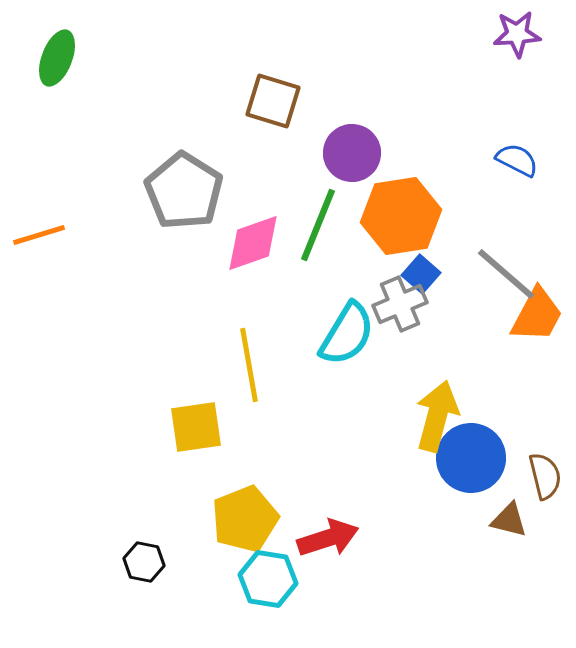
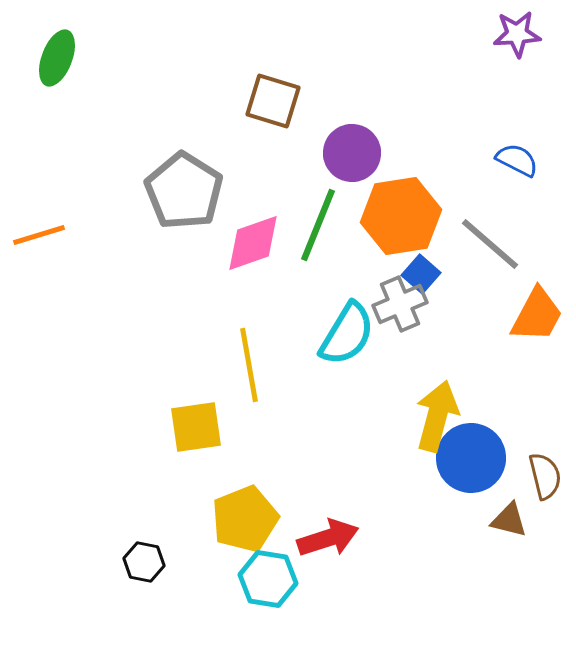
gray line: moved 16 px left, 30 px up
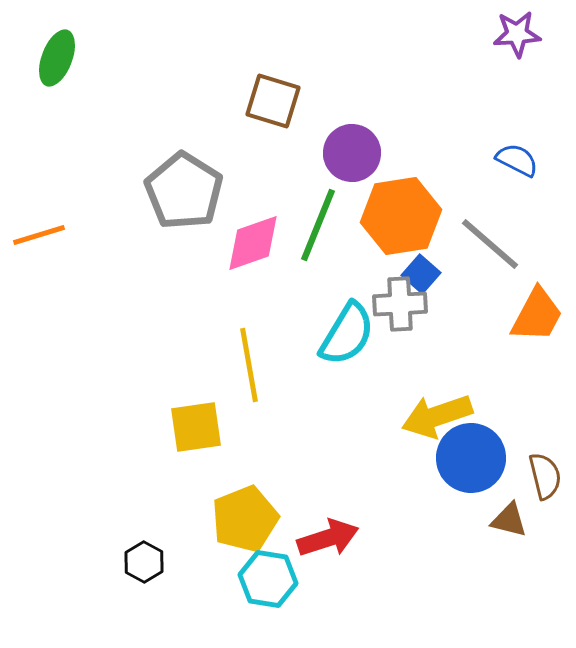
gray cross: rotated 20 degrees clockwise
yellow arrow: rotated 124 degrees counterclockwise
black hexagon: rotated 18 degrees clockwise
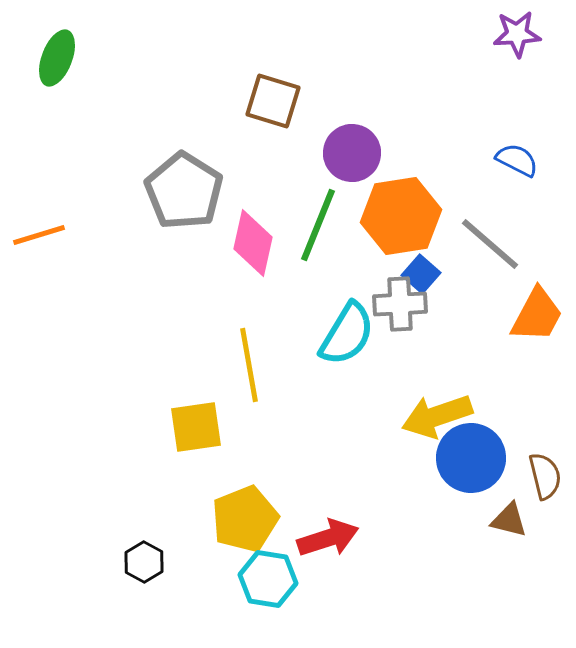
pink diamond: rotated 58 degrees counterclockwise
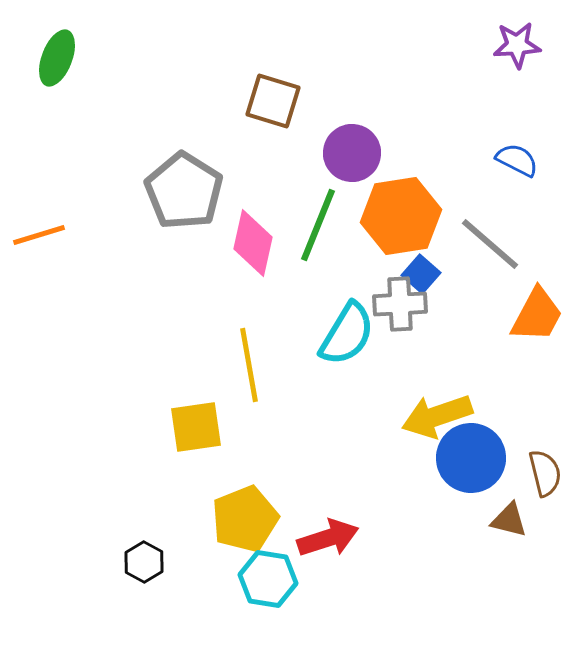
purple star: moved 11 px down
brown semicircle: moved 3 px up
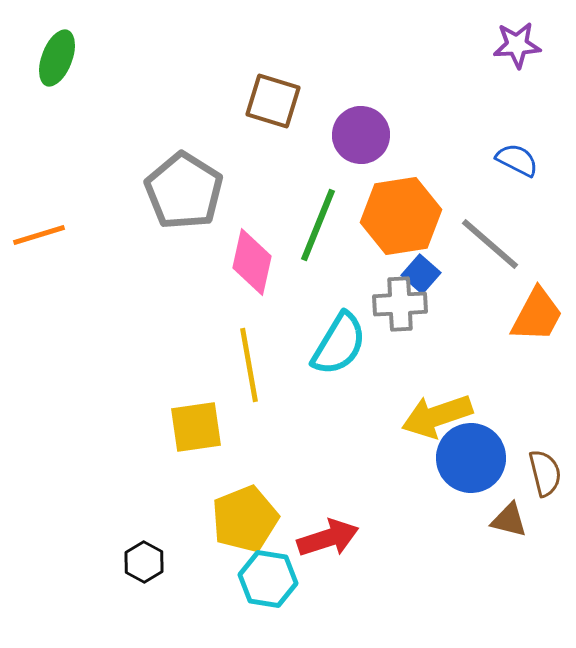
purple circle: moved 9 px right, 18 px up
pink diamond: moved 1 px left, 19 px down
cyan semicircle: moved 8 px left, 10 px down
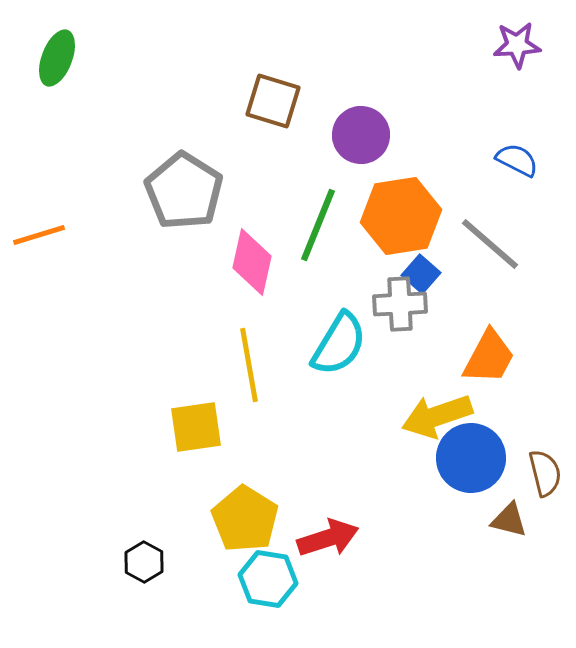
orange trapezoid: moved 48 px left, 42 px down
yellow pentagon: rotated 18 degrees counterclockwise
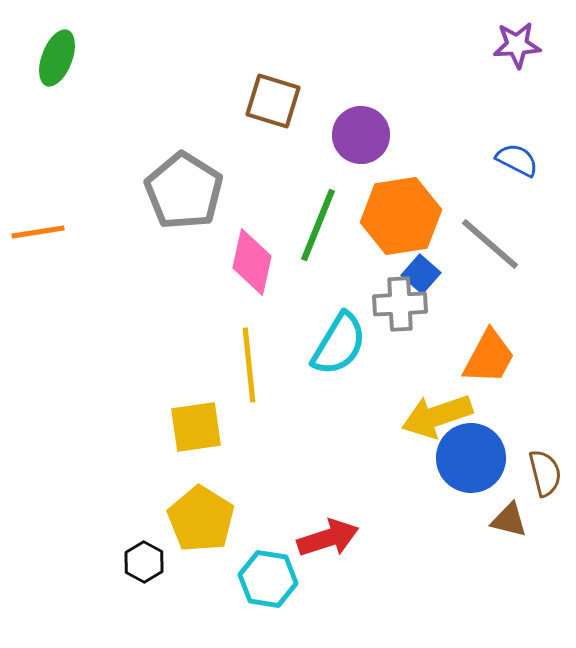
orange line: moved 1 px left, 3 px up; rotated 8 degrees clockwise
yellow line: rotated 4 degrees clockwise
yellow pentagon: moved 44 px left
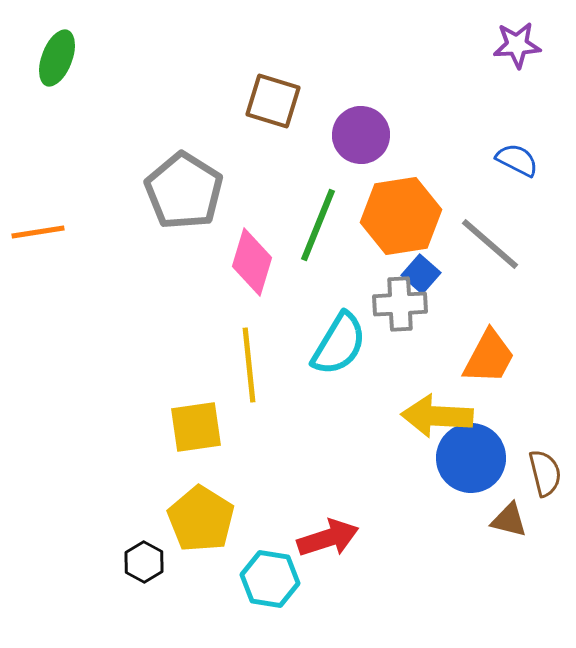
pink diamond: rotated 4 degrees clockwise
yellow arrow: rotated 22 degrees clockwise
cyan hexagon: moved 2 px right
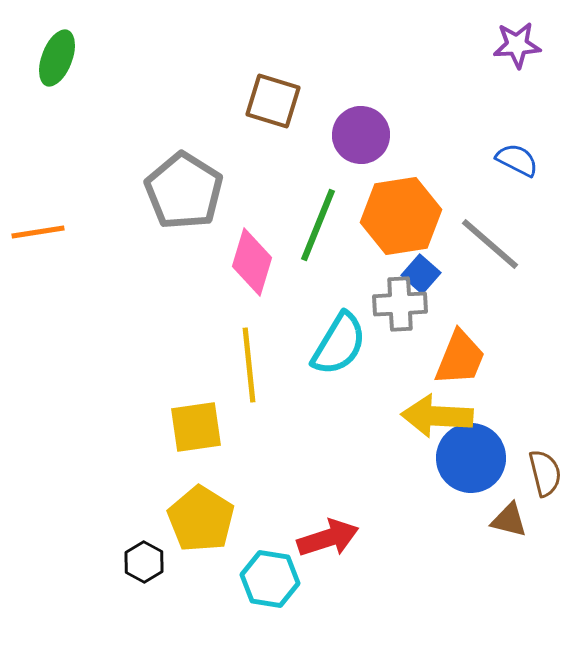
orange trapezoid: moved 29 px left, 1 px down; rotated 6 degrees counterclockwise
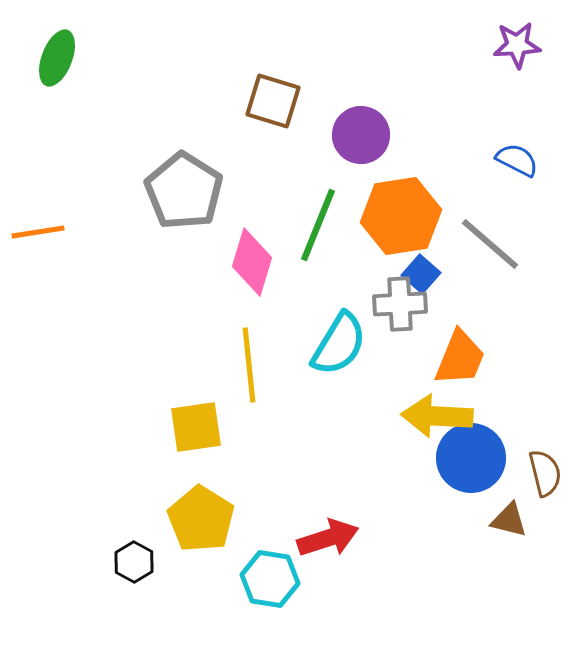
black hexagon: moved 10 px left
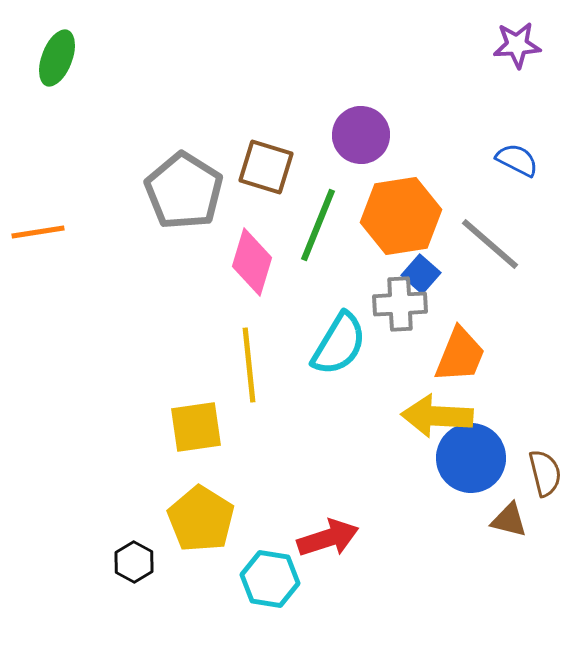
brown square: moved 7 px left, 66 px down
orange trapezoid: moved 3 px up
